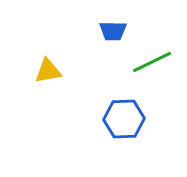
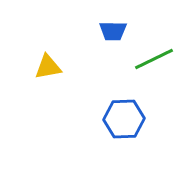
green line: moved 2 px right, 3 px up
yellow triangle: moved 4 px up
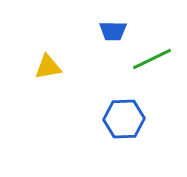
green line: moved 2 px left
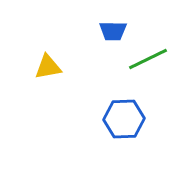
green line: moved 4 px left
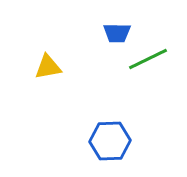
blue trapezoid: moved 4 px right, 2 px down
blue hexagon: moved 14 px left, 22 px down
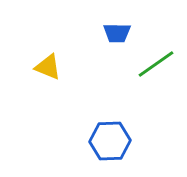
green line: moved 8 px right, 5 px down; rotated 9 degrees counterclockwise
yellow triangle: rotated 32 degrees clockwise
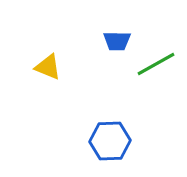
blue trapezoid: moved 8 px down
green line: rotated 6 degrees clockwise
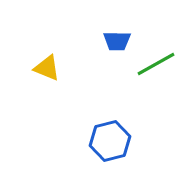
yellow triangle: moved 1 px left, 1 px down
blue hexagon: rotated 12 degrees counterclockwise
